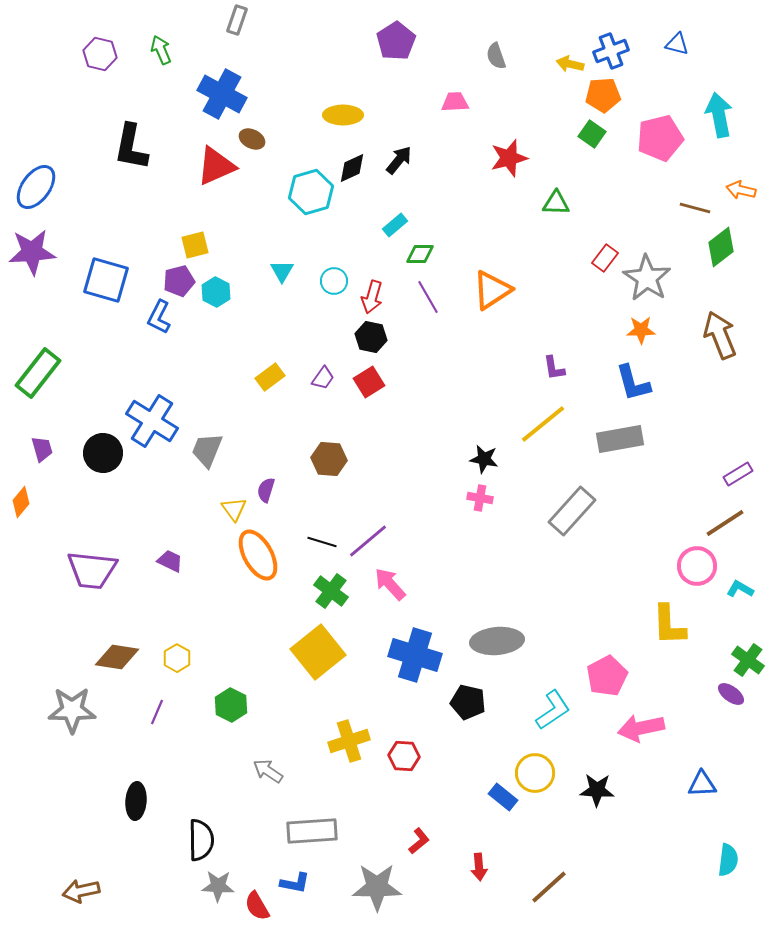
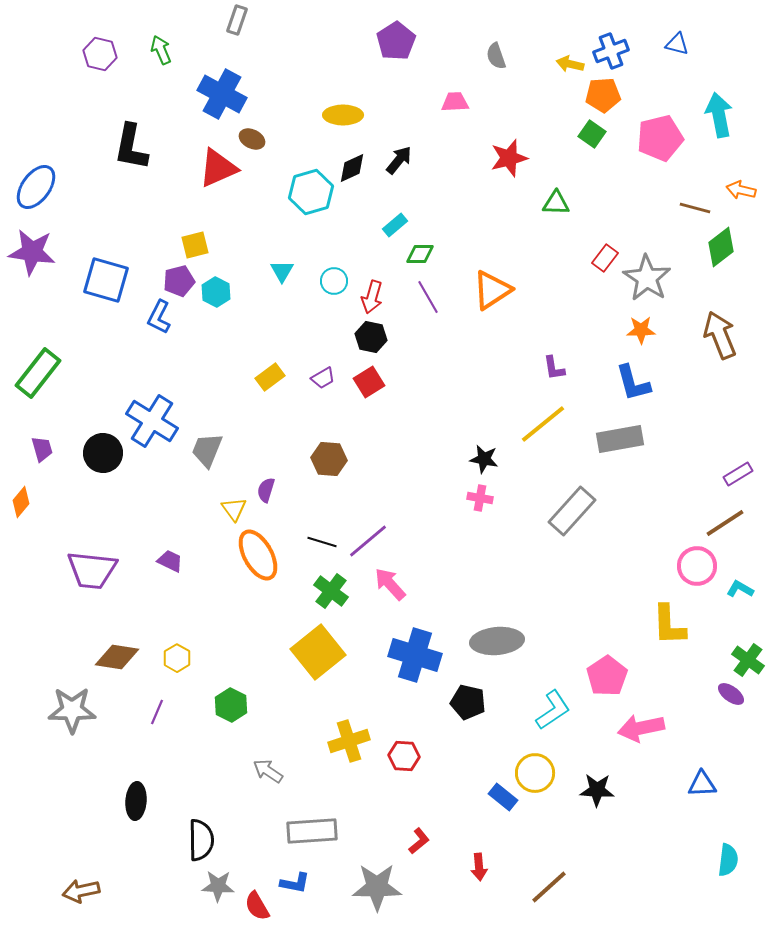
red triangle at (216, 166): moved 2 px right, 2 px down
purple star at (32, 252): rotated 12 degrees clockwise
purple trapezoid at (323, 378): rotated 25 degrees clockwise
pink pentagon at (607, 676): rotated 6 degrees counterclockwise
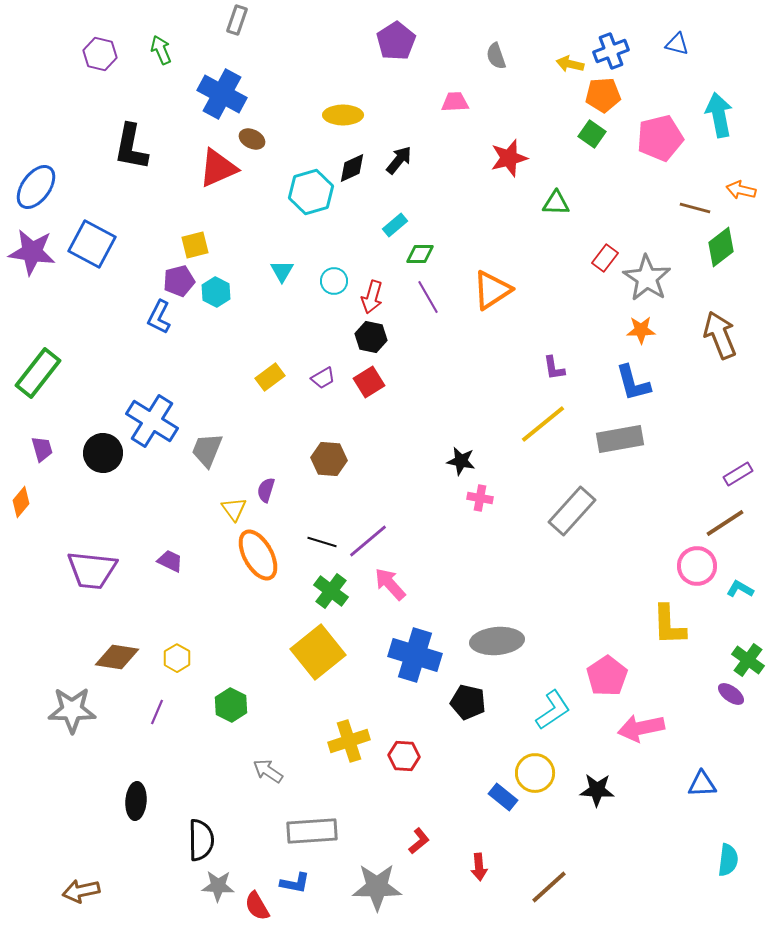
blue square at (106, 280): moved 14 px left, 36 px up; rotated 12 degrees clockwise
black star at (484, 459): moved 23 px left, 2 px down
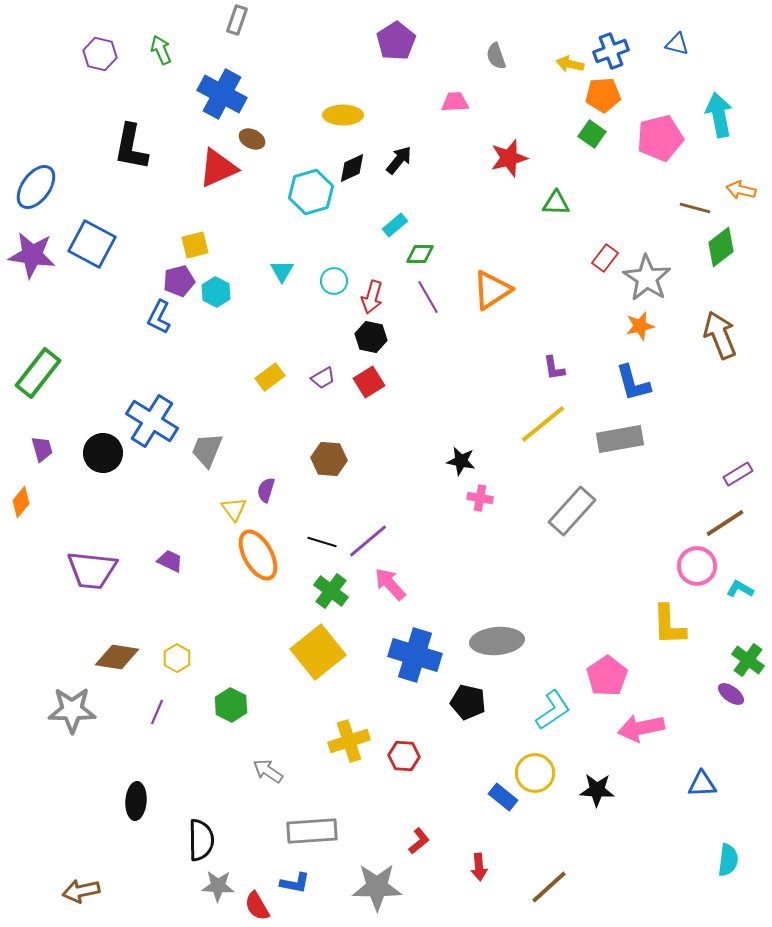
purple star at (32, 252): moved 3 px down
orange star at (641, 330): moved 1 px left, 4 px up; rotated 12 degrees counterclockwise
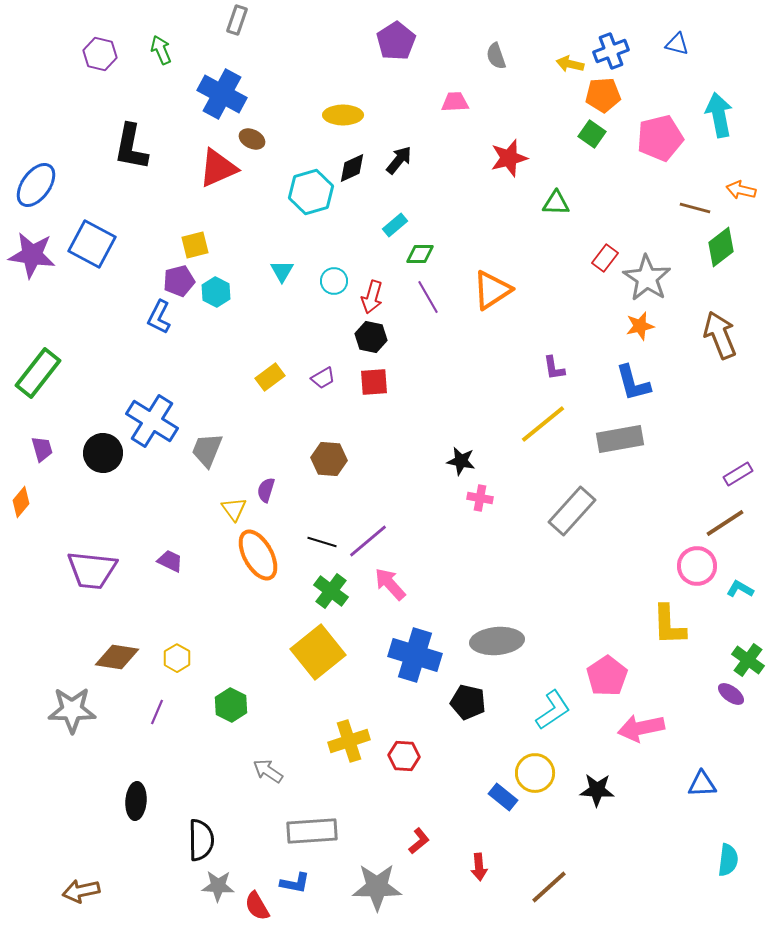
blue ellipse at (36, 187): moved 2 px up
red square at (369, 382): moved 5 px right; rotated 28 degrees clockwise
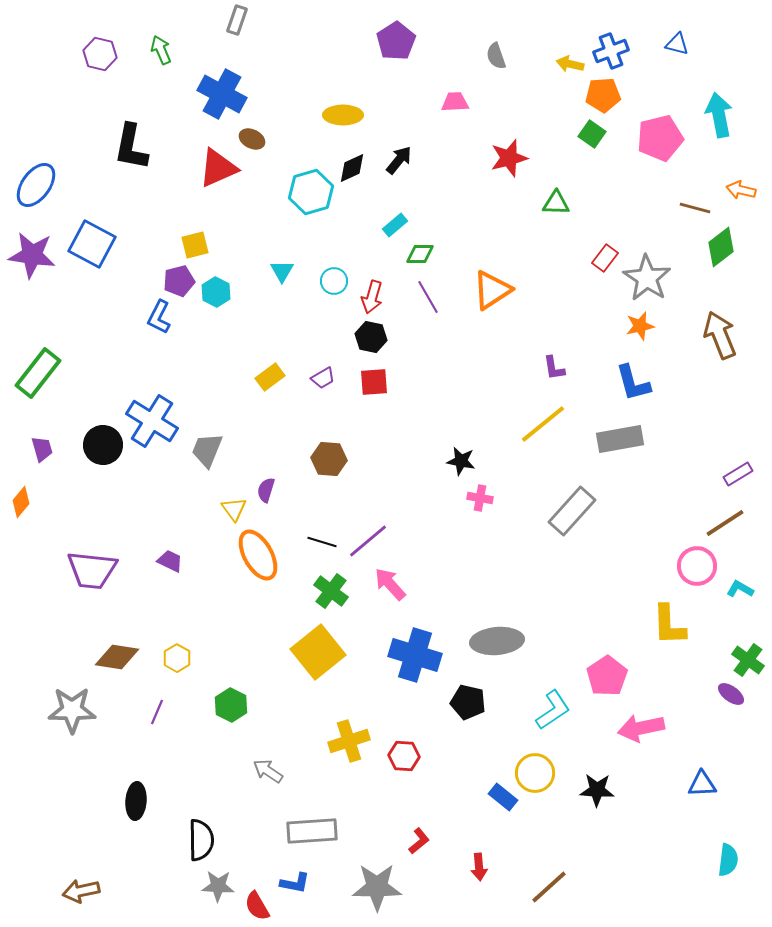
black circle at (103, 453): moved 8 px up
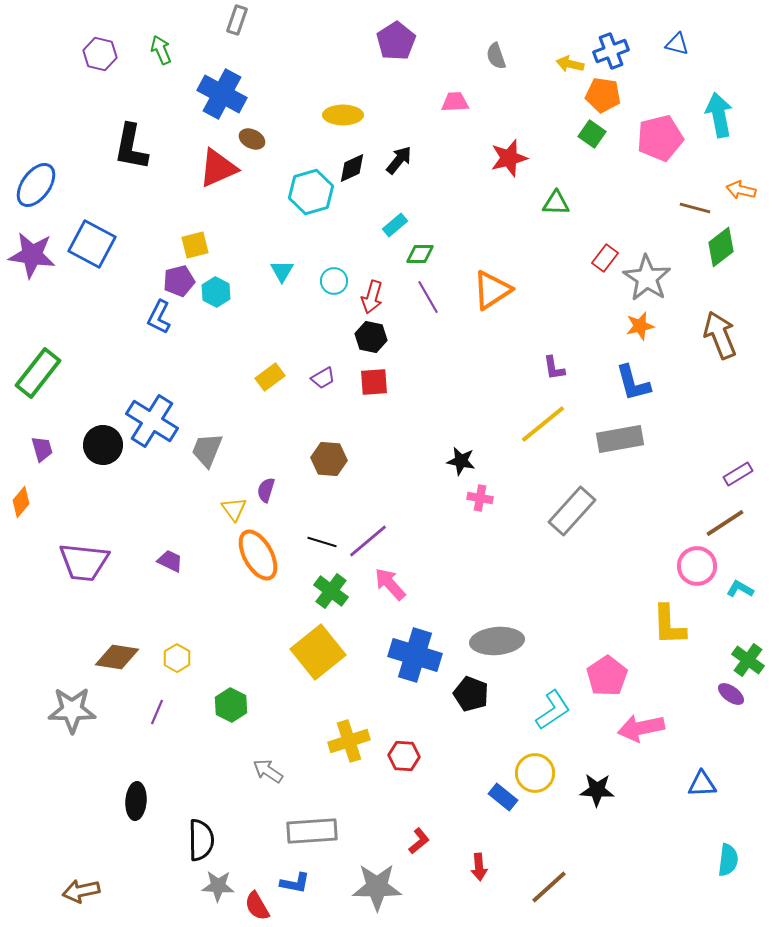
orange pentagon at (603, 95): rotated 12 degrees clockwise
purple trapezoid at (92, 570): moved 8 px left, 8 px up
black pentagon at (468, 702): moved 3 px right, 8 px up; rotated 8 degrees clockwise
